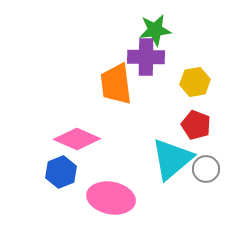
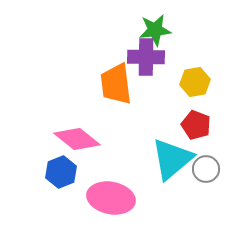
pink diamond: rotated 15 degrees clockwise
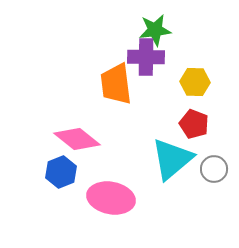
yellow hexagon: rotated 12 degrees clockwise
red pentagon: moved 2 px left, 1 px up
gray circle: moved 8 px right
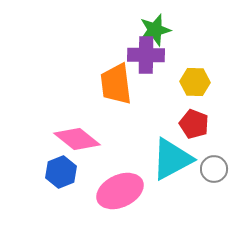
green star: rotated 8 degrees counterclockwise
purple cross: moved 2 px up
cyan triangle: rotated 12 degrees clockwise
pink ellipse: moved 9 px right, 7 px up; rotated 36 degrees counterclockwise
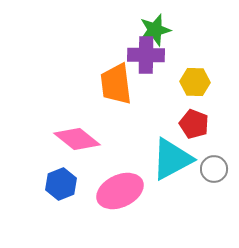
blue hexagon: moved 12 px down
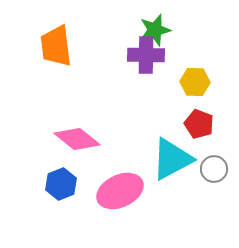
orange trapezoid: moved 60 px left, 38 px up
red pentagon: moved 5 px right
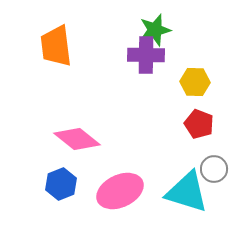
cyan triangle: moved 15 px right, 33 px down; rotated 45 degrees clockwise
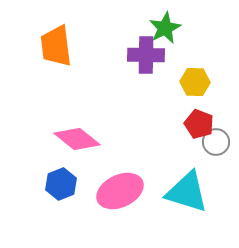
green star: moved 10 px right, 2 px up; rotated 12 degrees counterclockwise
gray circle: moved 2 px right, 27 px up
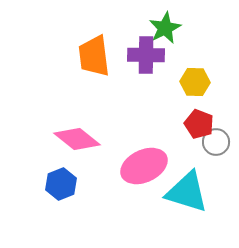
orange trapezoid: moved 38 px right, 10 px down
pink ellipse: moved 24 px right, 25 px up
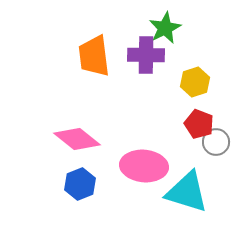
yellow hexagon: rotated 20 degrees counterclockwise
pink ellipse: rotated 30 degrees clockwise
blue hexagon: moved 19 px right
